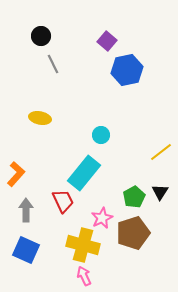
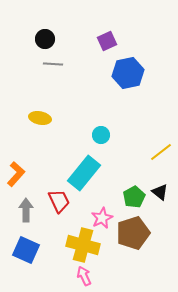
black circle: moved 4 px right, 3 px down
purple square: rotated 24 degrees clockwise
gray line: rotated 60 degrees counterclockwise
blue hexagon: moved 1 px right, 3 px down
black triangle: rotated 24 degrees counterclockwise
red trapezoid: moved 4 px left
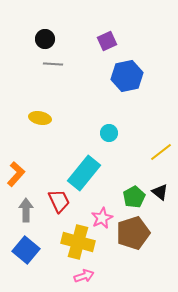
blue hexagon: moved 1 px left, 3 px down
cyan circle: moved 8 px right, 2 px up
yellow cross: moved 5 px left, 3 px up
blue square: rotated 16 degrees clockwise
pink arrow: rotated 96 degrees clockwise
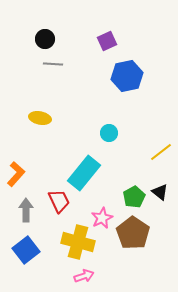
brown pentagon: rotated 20 degrees counterclockwise
blue square: rotated 12 degrees clockwise
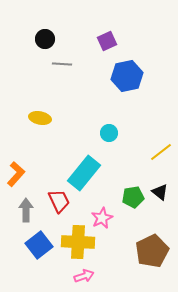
gray line: moved 9 px right
green pentagon: moved 1 px left; rotated 20 degrees clockwise
brown pentagon: moved 19 px right, 18 px down; rotated 12 degrees clockwise
yellow cross: rotated 12 degrees counterclockwise
blue square: moved 13 px right, 5 px up
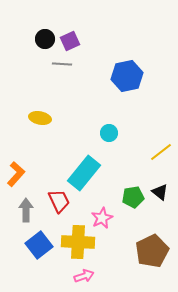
purple square: moved 37 px left
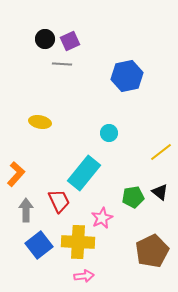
yellow ellipse: moved 4 px down
pink arrow: rotated 12 degrees clockwise
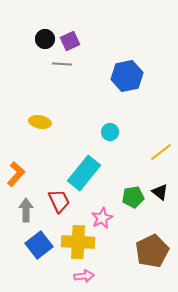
cyan circle: moved 1 px right, 1 px up
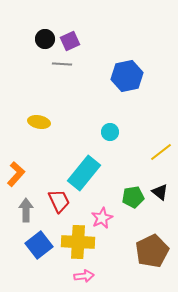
yellow ellipse: moved 1 px left
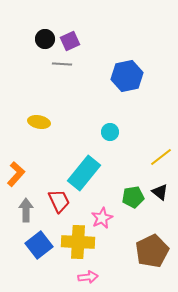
yellow line: moved 5 px down
pink arrow: moved 4 px right, 1 px down
